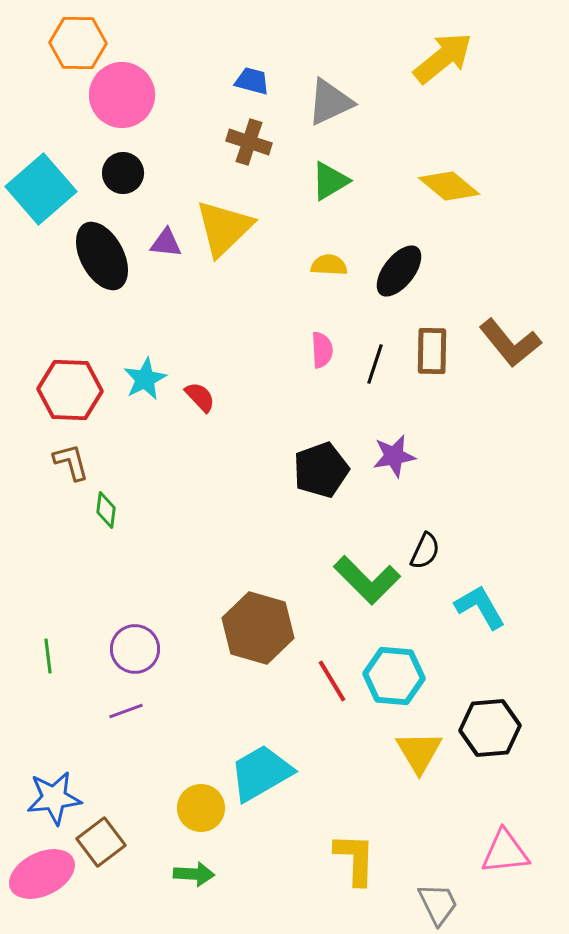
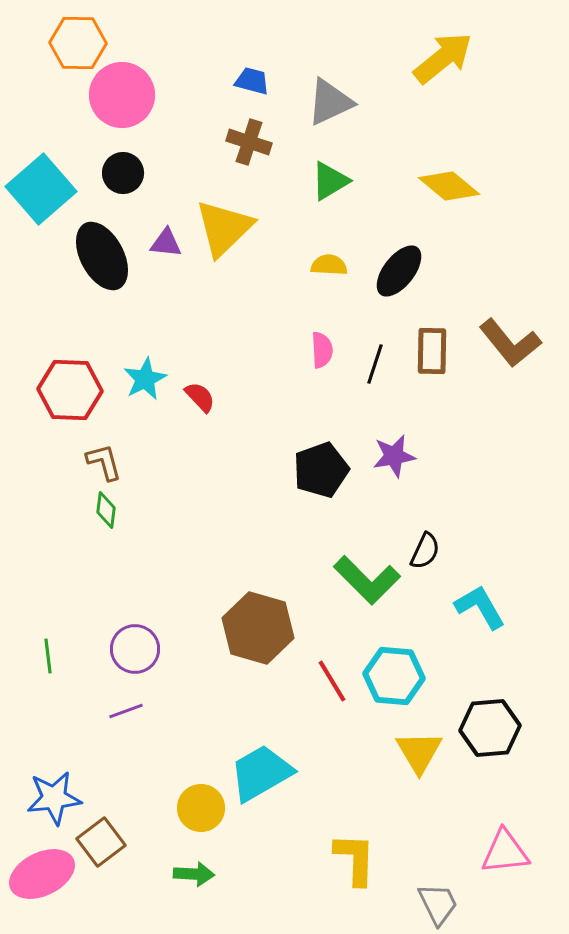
brown L-shape at (71, 462): moved 33 px right
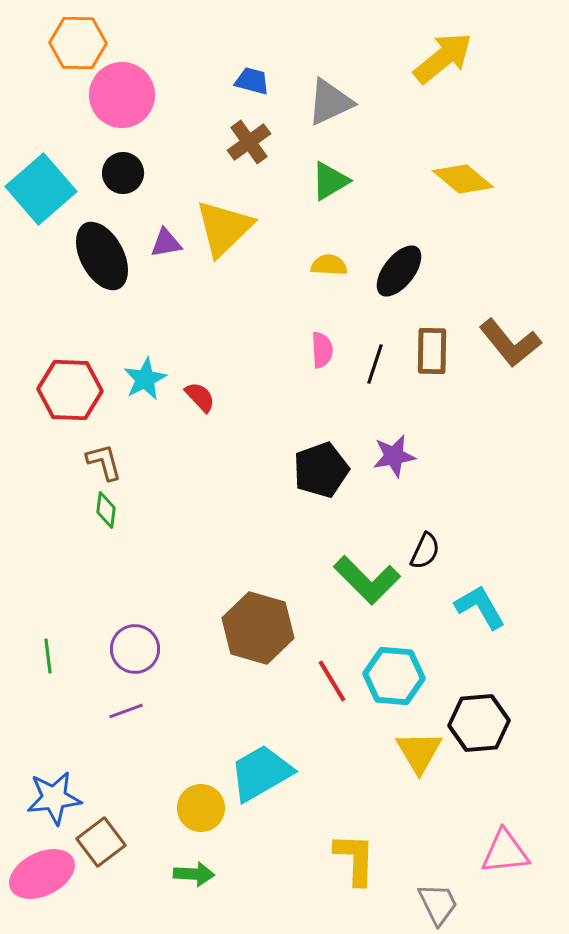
brown cross at (249, 142): rotated 36 degrees clockwise
yellow diamond at (449, 186): moved 14 px right, 7 px up
purple triangle at (166, 243): rotated 16 degrees counterclockwise
black hexagon at (490, 728): moved 11 px left, 5 px up
